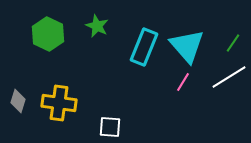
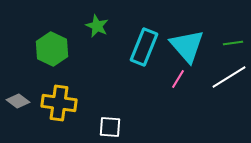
green hexagon: moved 4 px right, 15 px down
green line: rotated 48 degrees clockwise
pink line: moved 5 px left, 3 px up
gray diamond: rotated 70 degrees counterclockwise
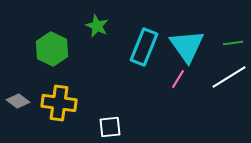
cyan triangle: rotated 6 degrees clockwise
white square: rotated 10 degrees counterclockwise
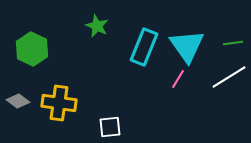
green hexagon: moved 20 px left
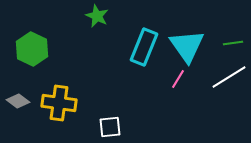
green star: moved 10 px up
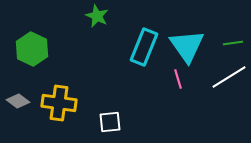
pink line: rotated 48 degrees counterclockwise
white square: moved 5 px up
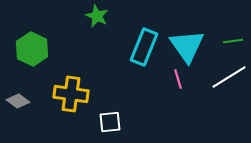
green line: moved 2 px up
yellow cross: moved 12 px right, 9 px up
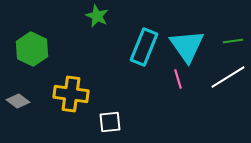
white line: moved 1 px left
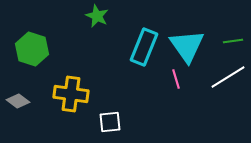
green hexagon: rotated 8 degrees counterclockwise
pink line: moved 2 px left
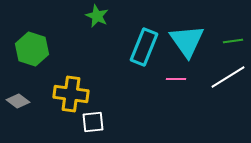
cyan triangle: moved 5 px up
pink line: rotated 72 degrees counterclockwise
white square: moved 17 px left
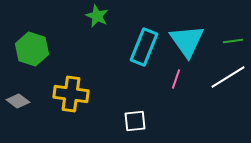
pink line: rotated 72 degrees counterclockwise
white square: moved 42 px right, 1 px up
